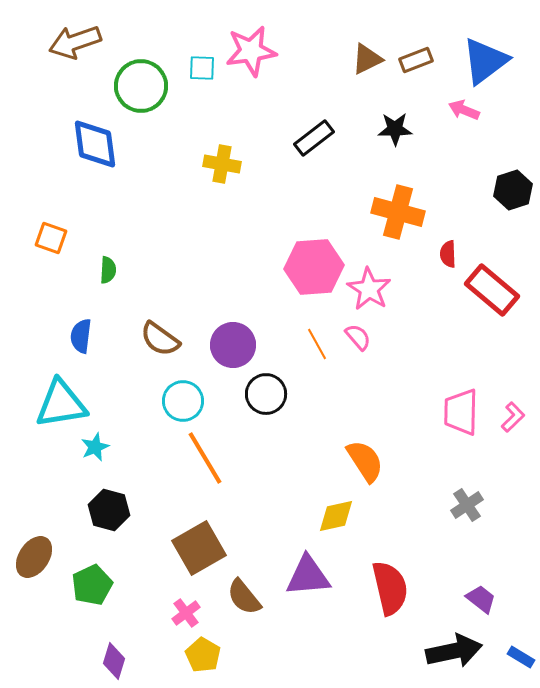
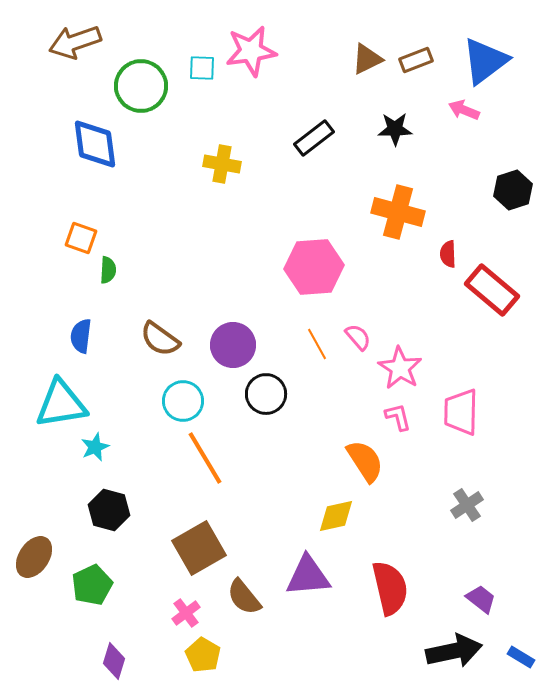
orange square at (51, 238): moved 30 px right
pink star at (369, 289): moved 31 px right, 79 px down
pink L-shape at (513, 417): moved 115 px left; rotated 60 degrees counterclockwise
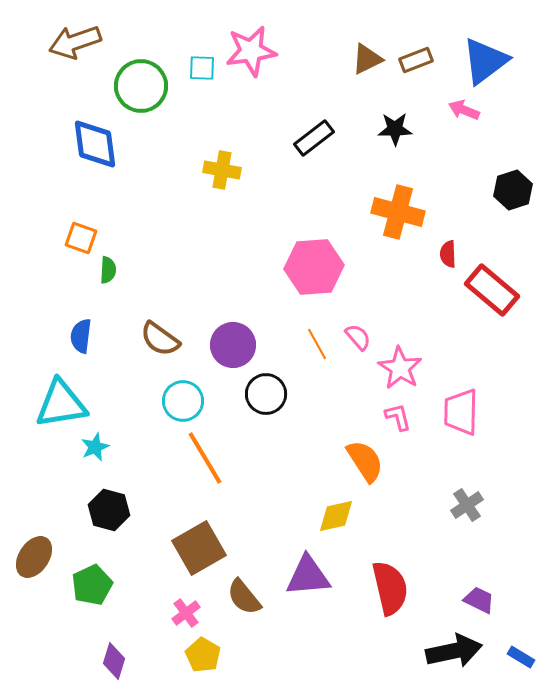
yellow cross at (222, 164): moved 6 px down
purple trapezoid at (481, 599): moved 2 px left, 1 px down; rotated 12 degrees counterclockwise
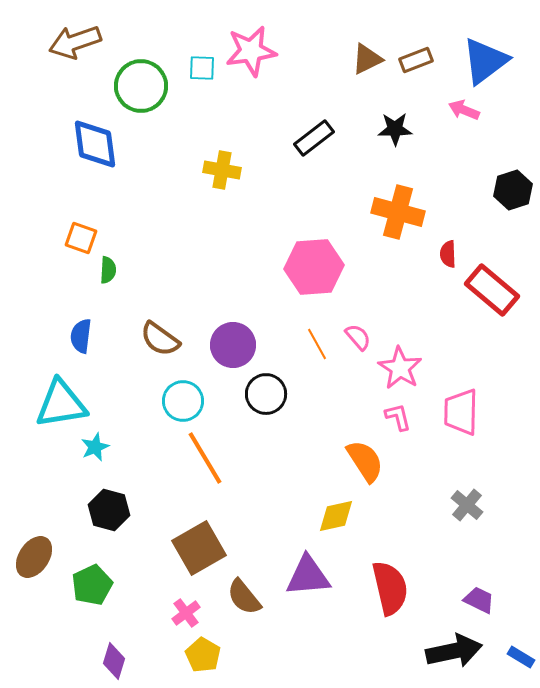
gray cross at (467, 505): rotated 16 degrees counterclockwise
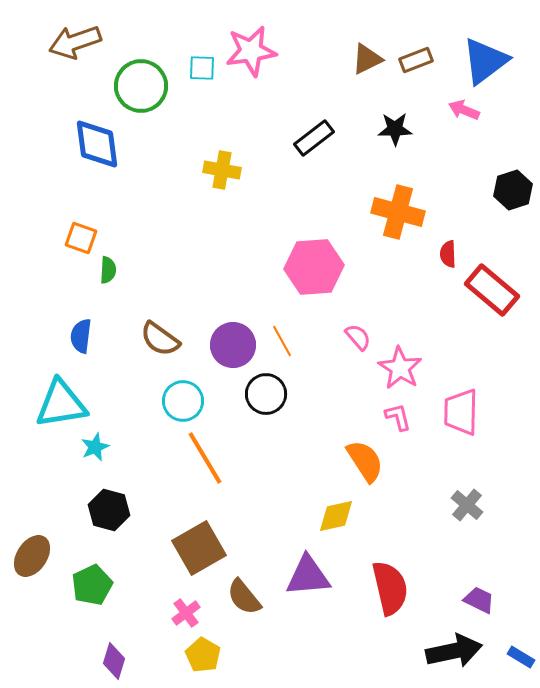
blue diamond at (95, 144): moved 2 px right
orange line at (317, 344): moved 35 px left, 3 px up
brown ellipse at (34, 557): moved 2 px left, 1 px up
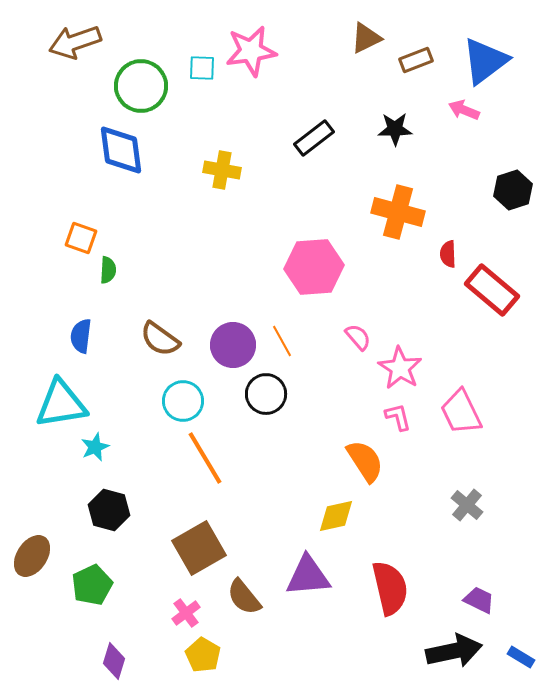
brown triangle at (367, 59): moved 1 px left, 21 px up
blue diamond at (97, 144): moved 24 px right, 6 px down
pink trapezoid at (461, 412): rotated 27 degrees counterclockwise
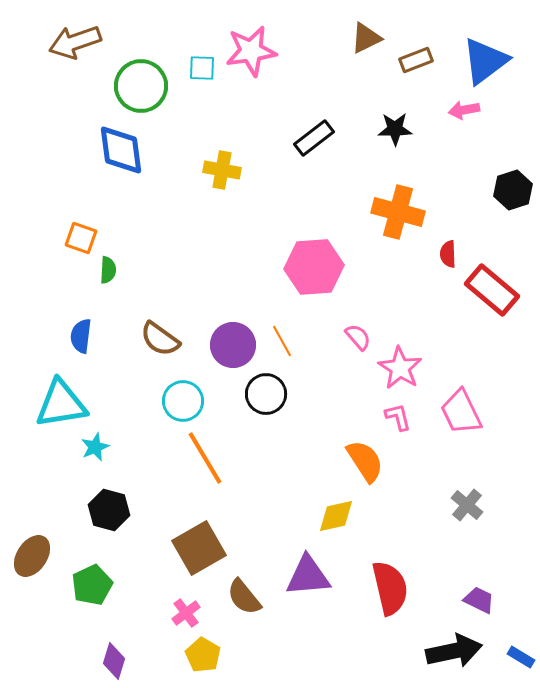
pink arrow at (464, 110): rotated 32 degrees counterclockwise
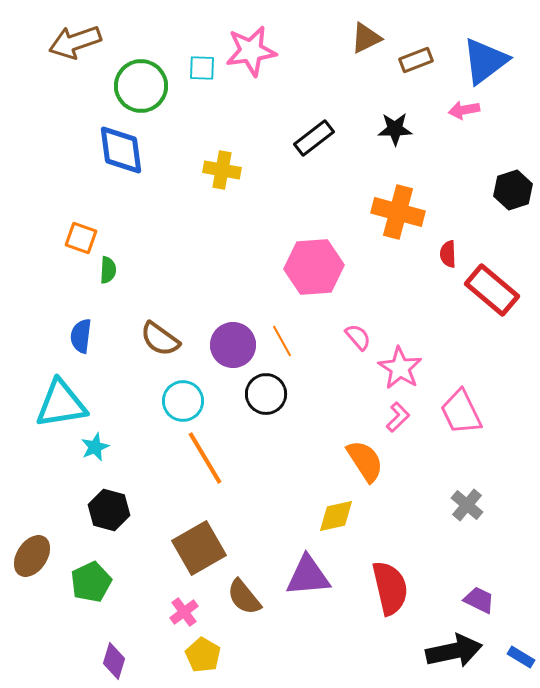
pink L-shape at (398, 417): rotated 60 degrees clockwise
green pentagon at (92, 585): moved 1 px left, 3 px up
pink cross at (186, 613): moved 2 px left, 1 px up
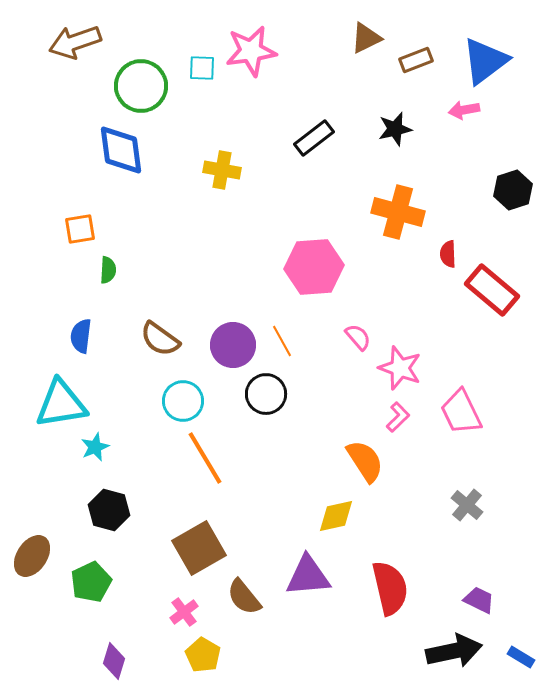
black star at (395, 129): rotated 12 degrees counterclockwise
orange square at (81, 238): moved 1 px left, 9 px up; rotated 28 degrees counterclockwise
pink star at (400, 368): rotated 12 degrees counterclockwise
